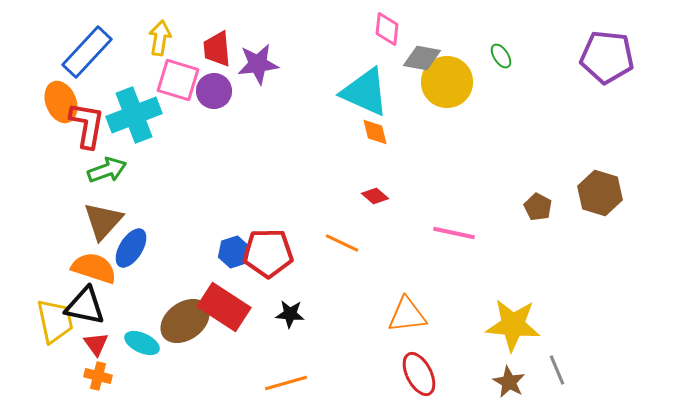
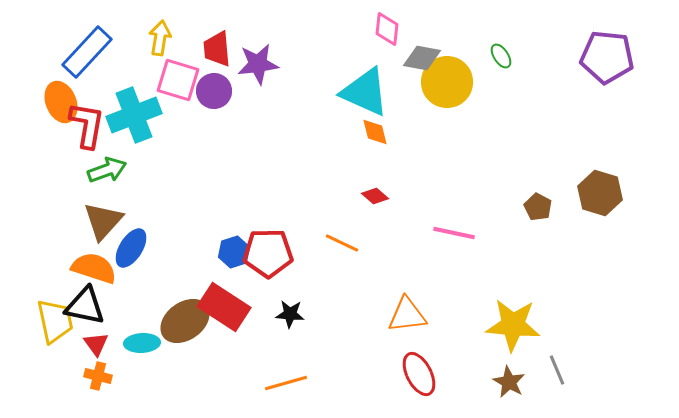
cyan ellipse at (142, 343): rotated 28 degrees counterclockwise
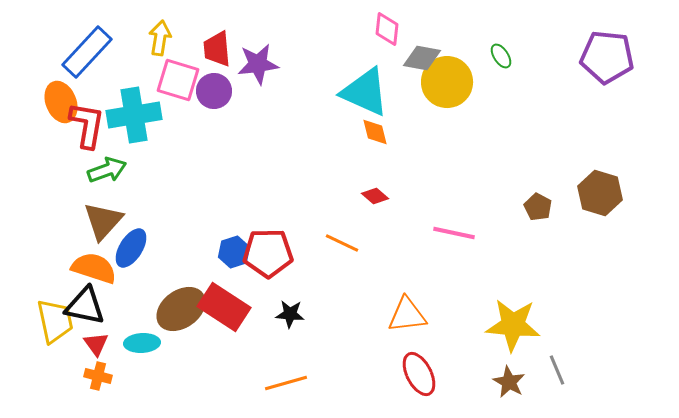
cyan cross at (134, 115): rotated 12 degrees clockwise
brown ellipse at (185, 321): moved 4 px left, 12 px up
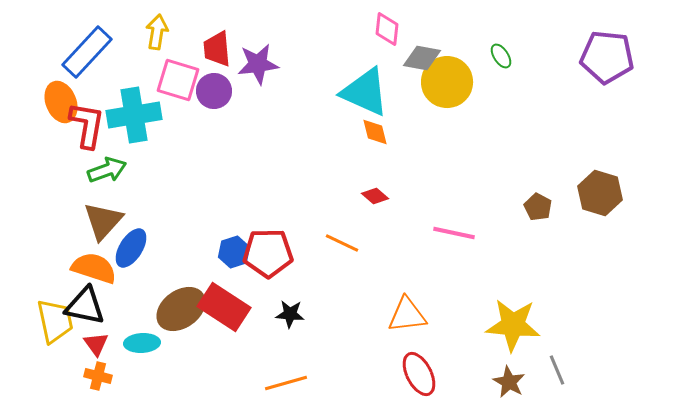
yellow arrow at (160, 38): moved 3 px left, 6 px up
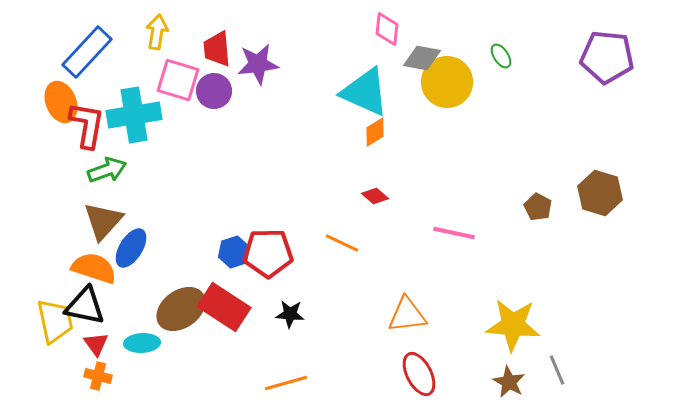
orange diamond at (375, 132): rotated 72 degrees clockwise
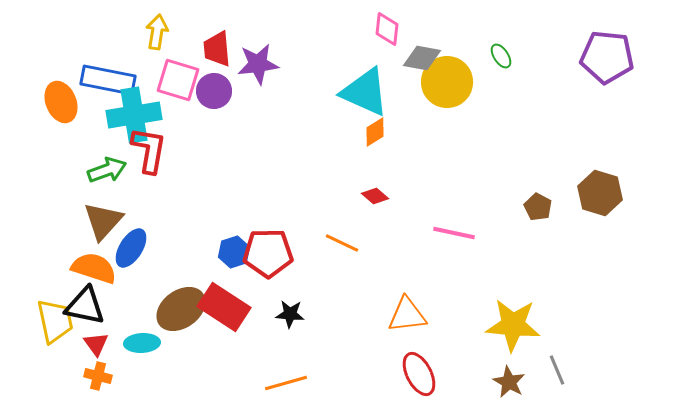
blue rectangle at (87, 52): moved 21 px right, 28 px down; rotated 58 degrees clockwise
red L-shape at (87, 125): moved 62 px right, 25 px down
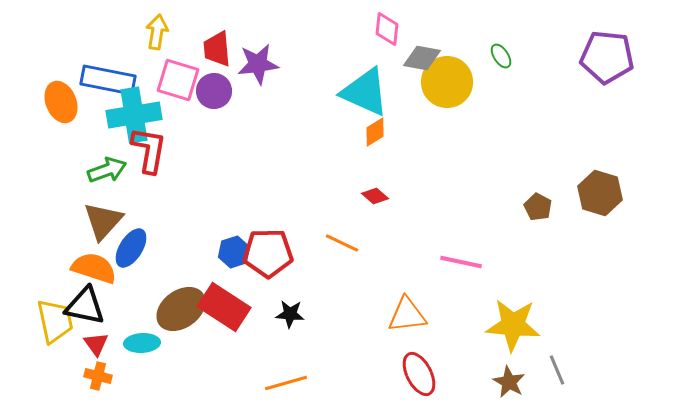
pink line at (454, 233): moved 7 px right, 29 px down
